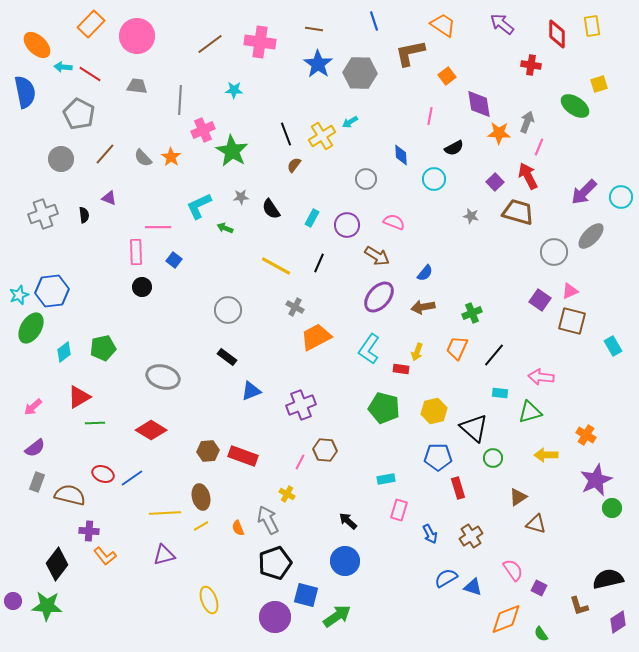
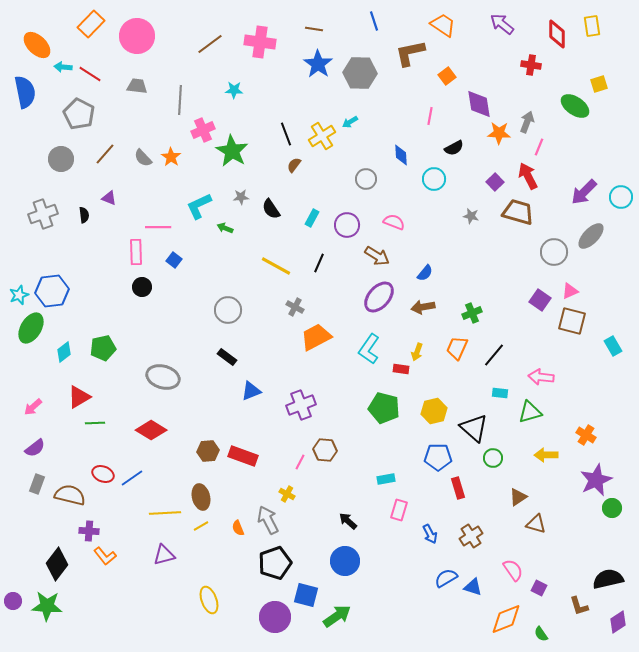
gray rectangle at (37, 482): moved 2 px down
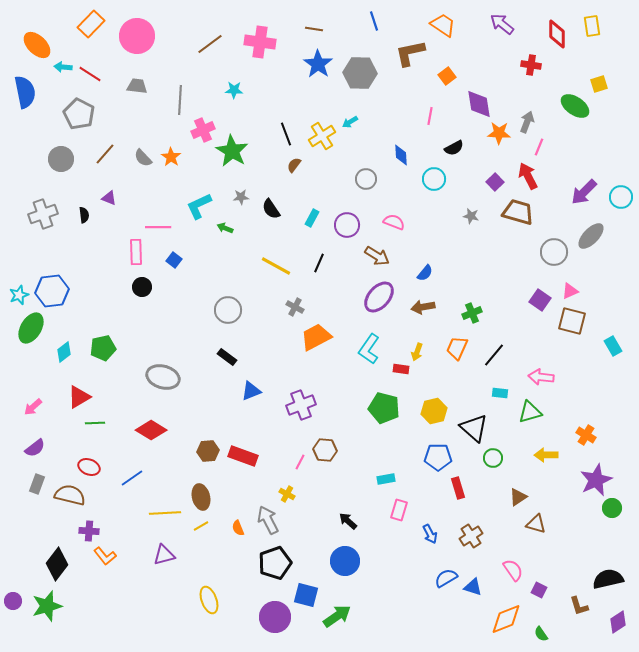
red ellipse at (103, 474): moved 14 px left, 7 px up
purple square at (539, 588): moved 2 px down
green star at (47, 606): rotated 20 degrees counterclockwise
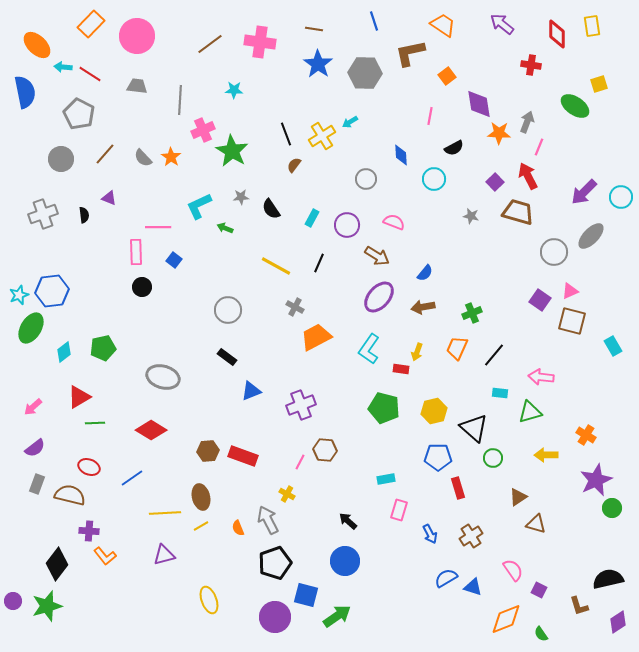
gray hexagon at (360, 73): moved 5 px right
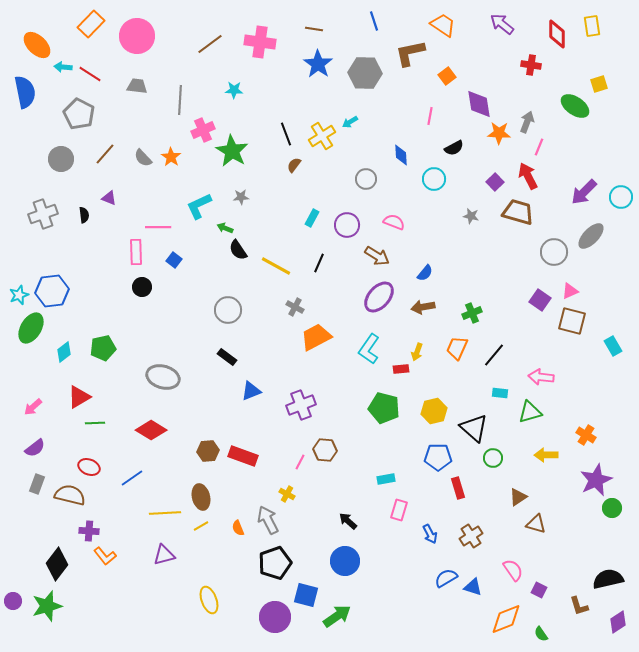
black semicircle at (271, 209): moved 33 px left, 41 px down
red rectangle at (401, 369): rotated 14 degrees counterclockwise
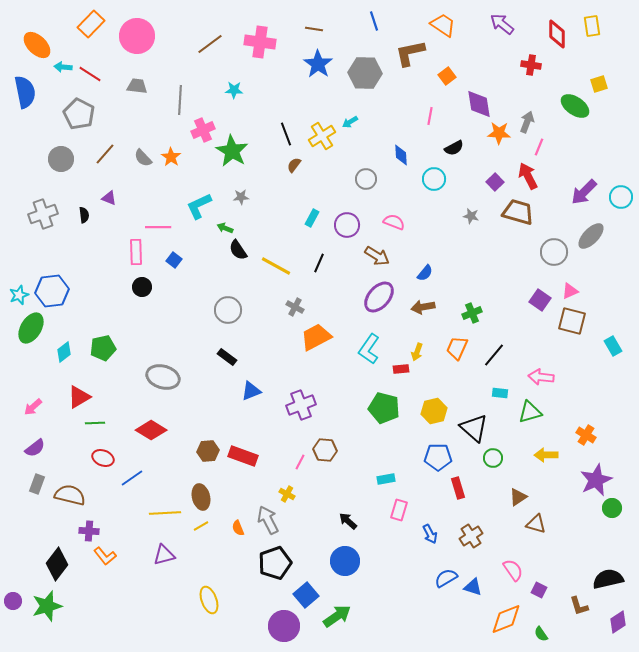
red ellipse at (89, 467): moved 14 px right, 9 px up
blue square at (306, 595): rotated 35 degrees clockwise
purple circle at (275, 617): moved 9 px right, 9 px down
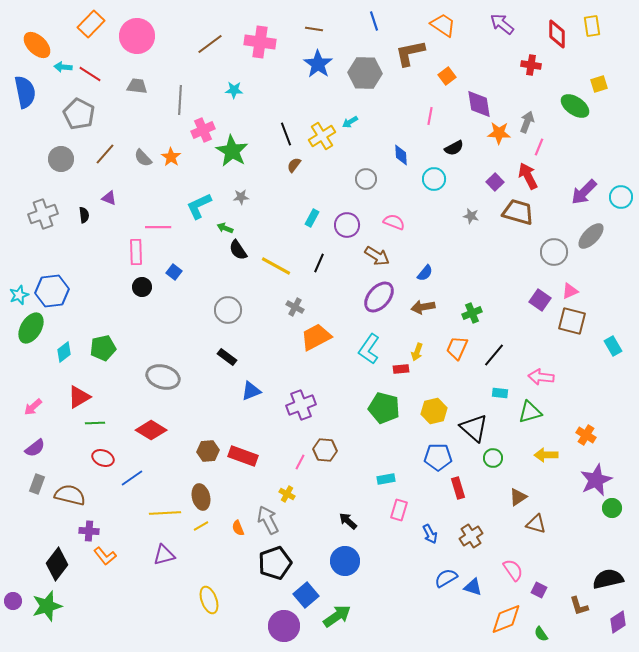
blue square at (174, 260): moved 12 px down
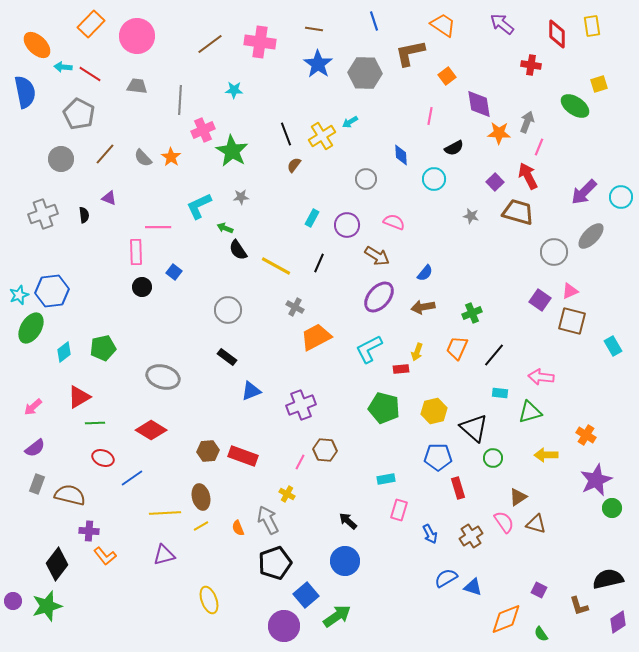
cyan L-shape at (369, 349): rotated 28 degrees clockwise
pink semicircle at (513, 570): moved 9 px left, 48 px up
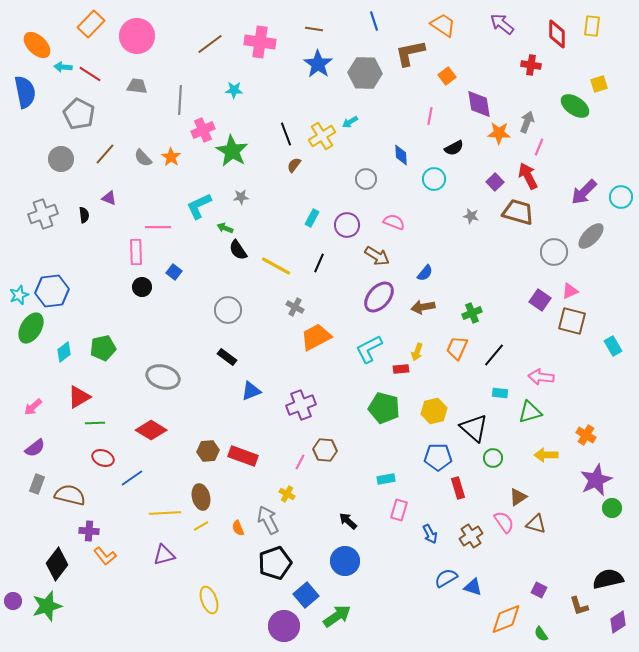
yellow rectangle at (592, 26): rotated 15 degrees clockwise
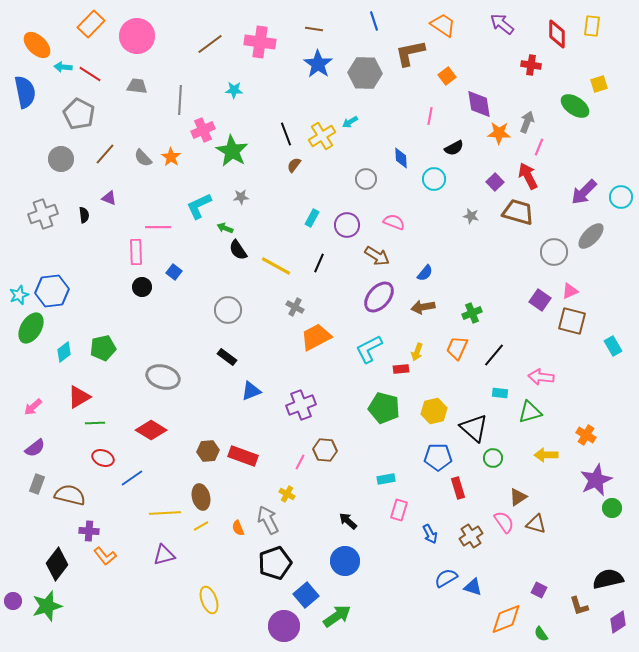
blue diamond at (401, 155): moved 3 px down
